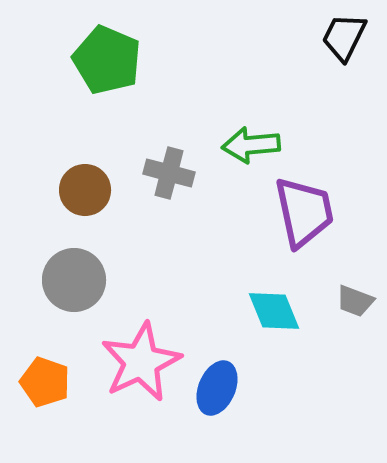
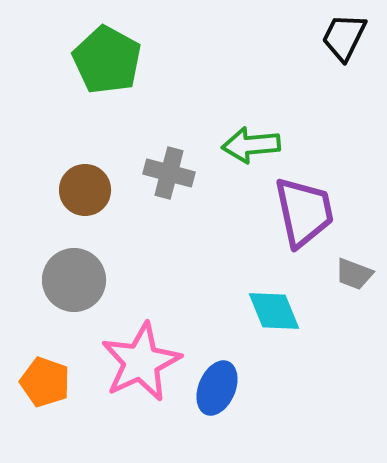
green pentagon: rotated 6 degrees clockwise
gray trapezoid: moved 1 px left, 27 px up
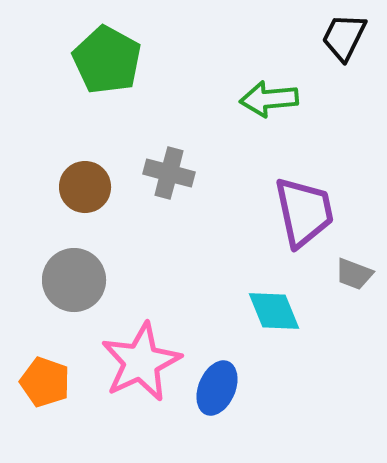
green arrow: moved 18 px right, 46 px up
brown circle: moved 3 px up
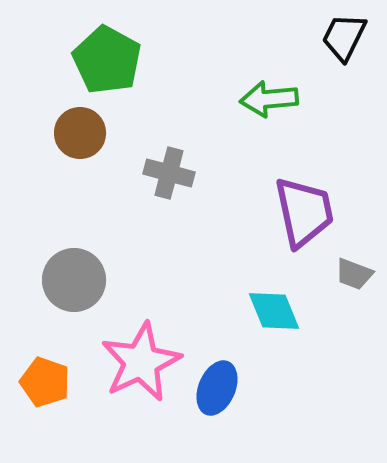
brown circle: moved 5 px left, 54 px up
